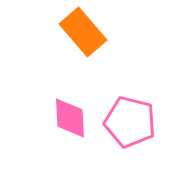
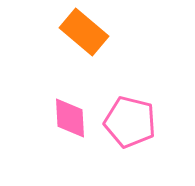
orange rectangle: moved 1 px right; rotated 9 degrees counterclockwise
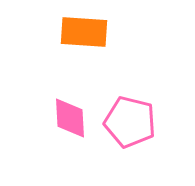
orange rectangle: rotated 36 degrees counterclockwise
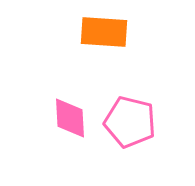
orange rectangle: moved 20 px right
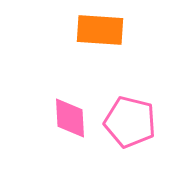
orange rectangle: moved 4 px left, 2 px up
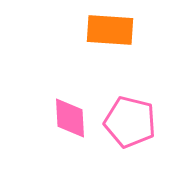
orange rectangle: moved 10 px right
